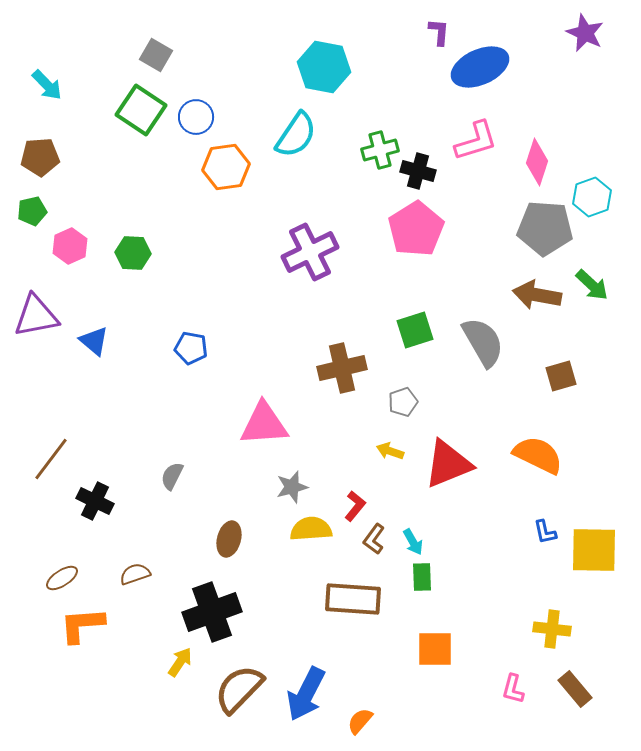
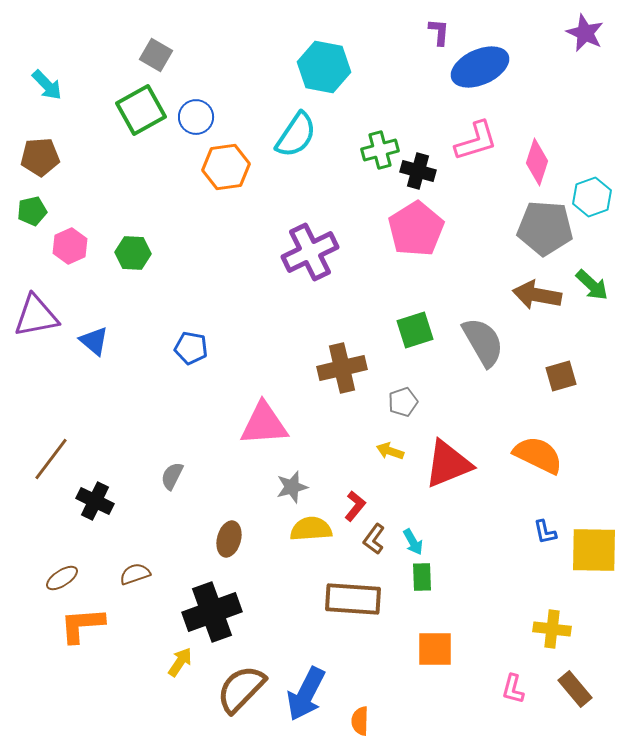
green square at (141, 110): rotated 27 degrees clockwise
brown semicircle at (239, 689): moved 2 px right
orange semicircle at (360, 721): rotated 40 degrees counterclockwise
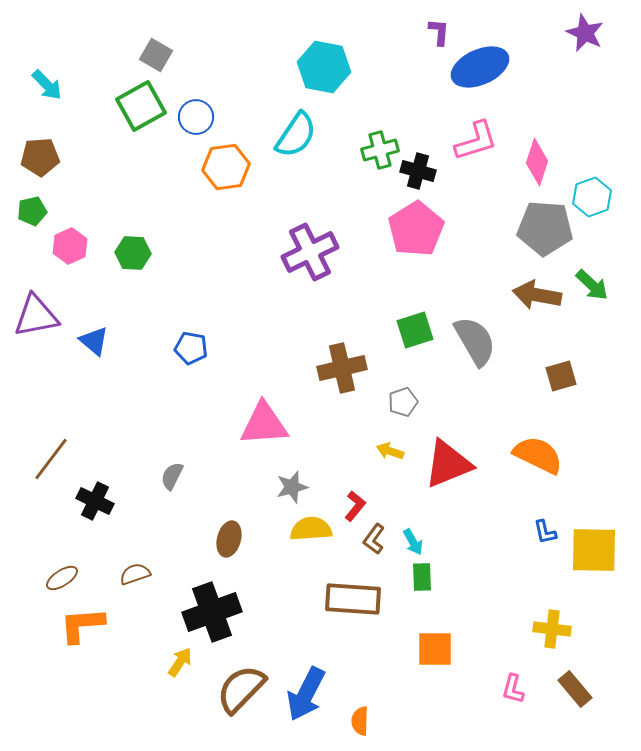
green square at (141, 110): moved 4 px up
gray semicircle at (483, 342): moved 8 px left, 1 px up
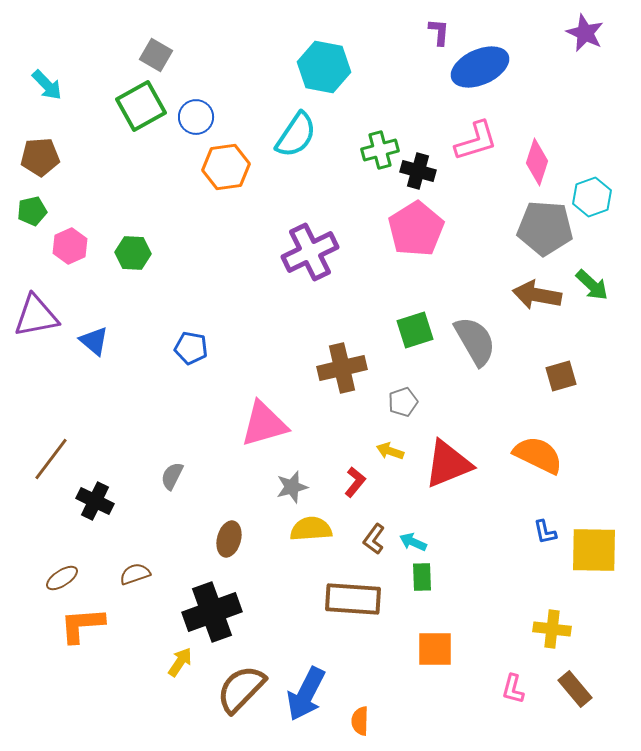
pink triangle at (264, 424): rotated 12 degrees counterclockwise
red L-shape at (355, 506): moved 24 px up
cyan arrow at (413, 542): rotated 144 degrees clockwise
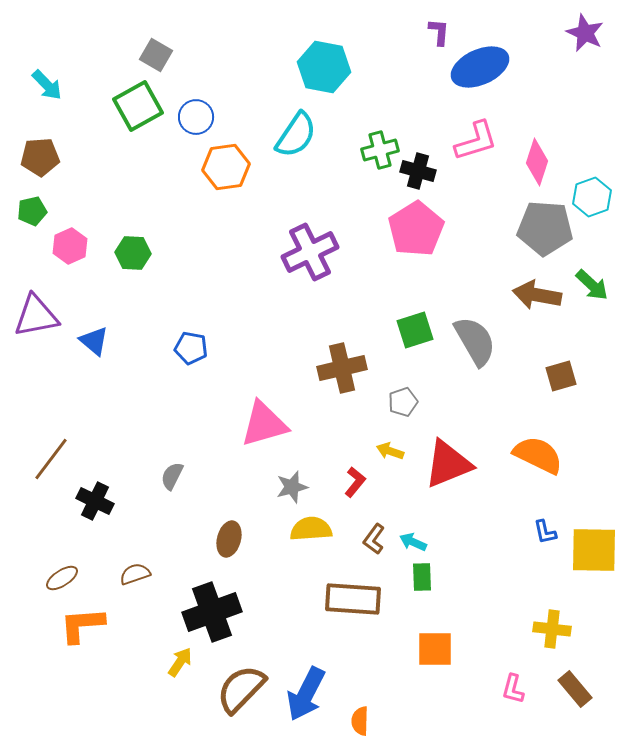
green square at (141, 106): moved 3 px left
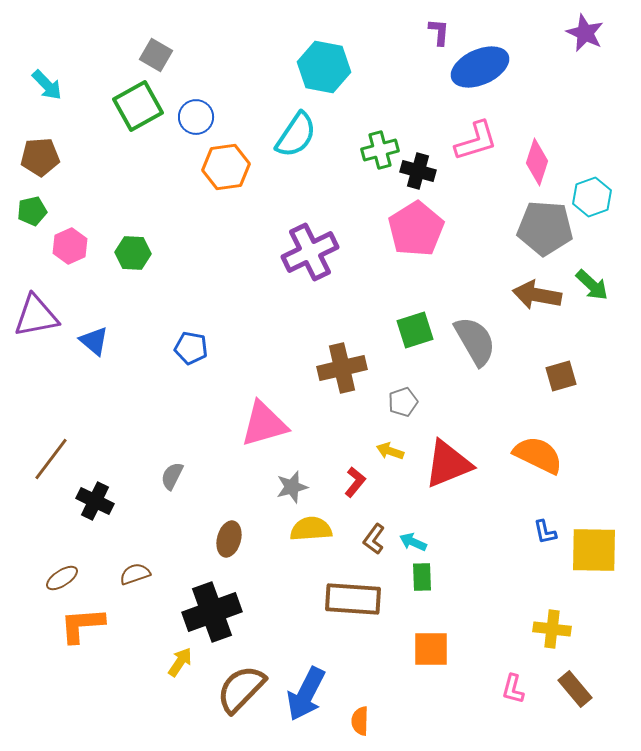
orange square at (435, 649): moved 4 px left
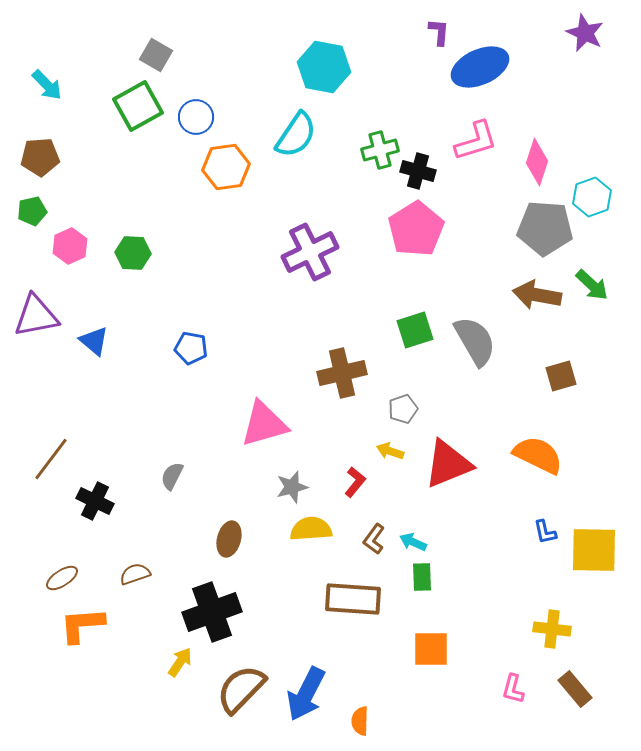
brown cross at (342, 368): moved 5 px down
gray pentagon at (403, 402): moved 7 px down
